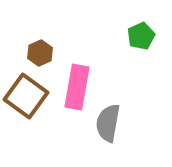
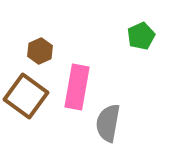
brown hexagon: moved 2 px up
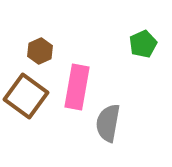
green pentagon: moved 2 px right, 8 px down
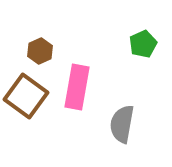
gray semicircle: moved 14 px right, 1 px down
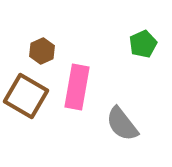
brown hexagon: moved 2 px right
brown square: rotated 6 degrees counterclockwise
gray semicircle: rotated 48 degrees counterclockwise
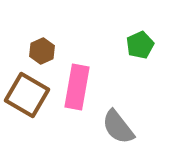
green pentagon: moved 3 px left, 1 px down
brown square: moved 1 px right, 1 px up
gray semicircle: moved 4 px left, 3 px down
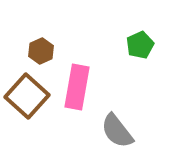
brown hexagon: moved 1 px left
brown square: moved 1 px down; rotated 12 degrees clockwise
gray semicircle: moved 1 px left, 4 px down
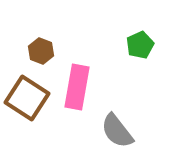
brown hexagon: rotated 15 degrees counterclockwise
brown square: moved 2 px down; rotated 9 degrees counterclockwise
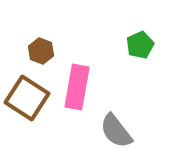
gray semicircle: moved 1 px left
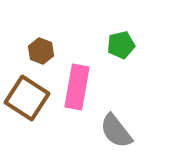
green pentagon: moved 19 px left; rotated 12 degrees clockwise
